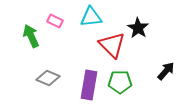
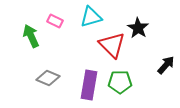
cyan triangle: rotated 10 degrees counterclockwise
black arrow: moved 6 px up
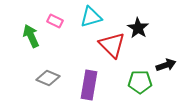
black arrow: rotated 30 degrees clockwise
green pentagon: moved 20 px right
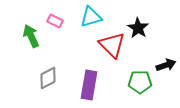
gray diamond: rotated 50 degrees counterclockwise
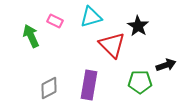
black star: moved 2 px up
gray diamond: moved 1 px right, 10 px down
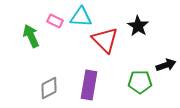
cyan triangle: moved 10 px left; rotated 20 degrees clockwise
red triangle: moved 7 px left, 5 px up
